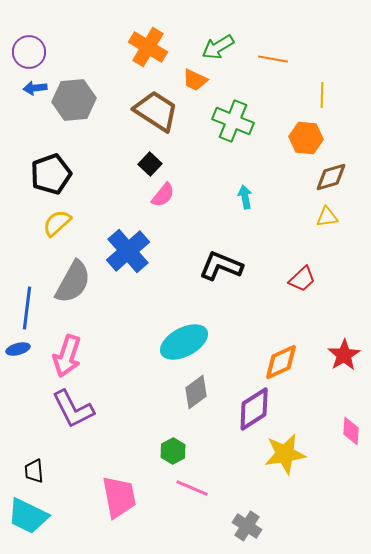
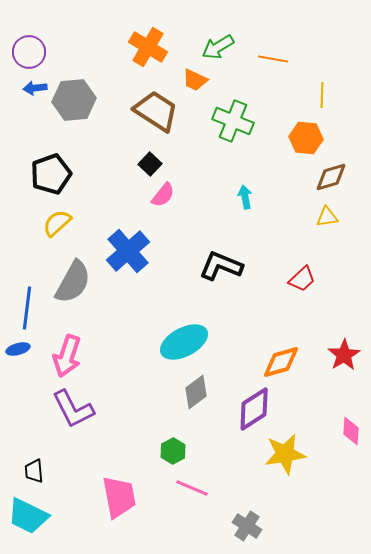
orange diamond: rotated 9 degrees clockwise
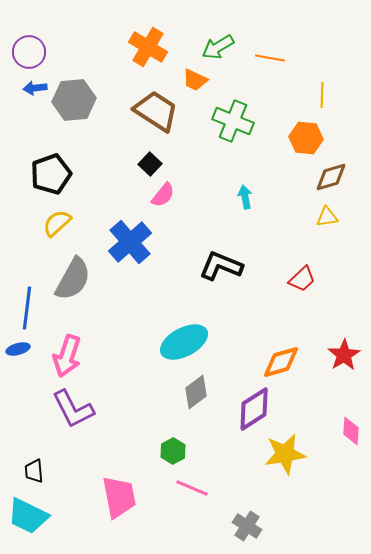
orange line: moved 3 px left, 1 px up
blue cross: moved 2 px right, 9 px up
gray semicircle: moved 3 px up
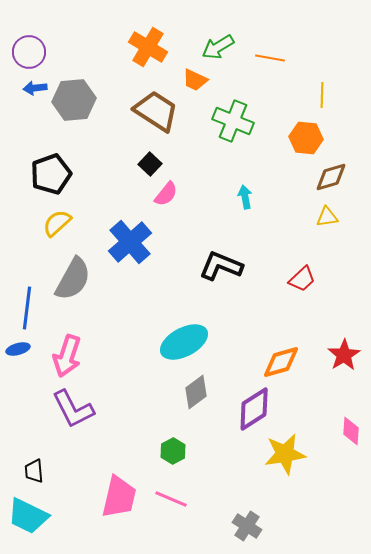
pink semicircle: moved 3 px right, 1 px up
pink line: moved 21 px left, 11 px down
pink trapezoid: rotated 24 degrees clockwise
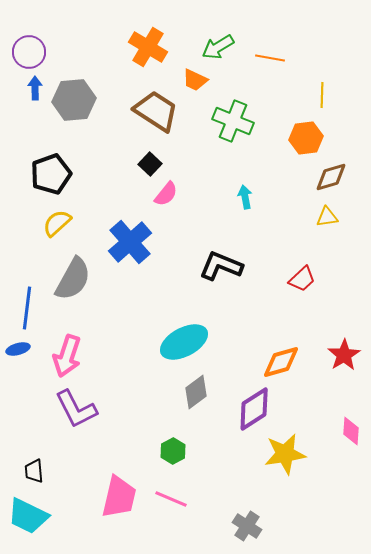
blue arrow: rotated 95 degrees clockwise
orange hexagon: rotated 12 degrees counterclockwise
purple L-shape: moved 3 px right
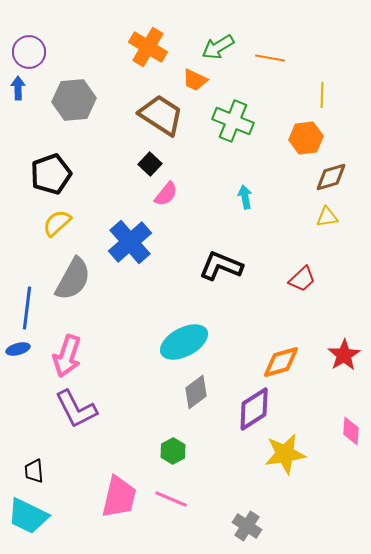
blue arrow: moved 17 px left
brown trapezoid: moved 5 px right, 4 px down
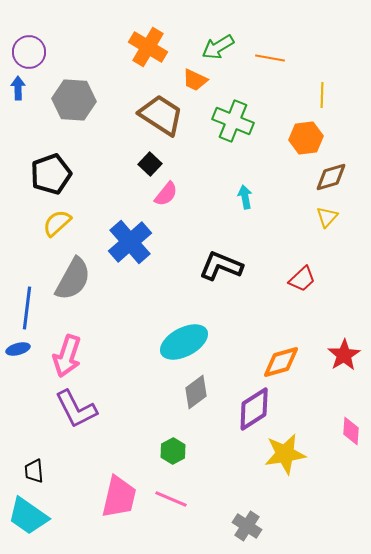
gray hexagon: rotated 9 degrees clockwise
yellow triangle: rotated 40 degrees counterclockwise
cyan trapezoid: rotated 9 degrees clockwise
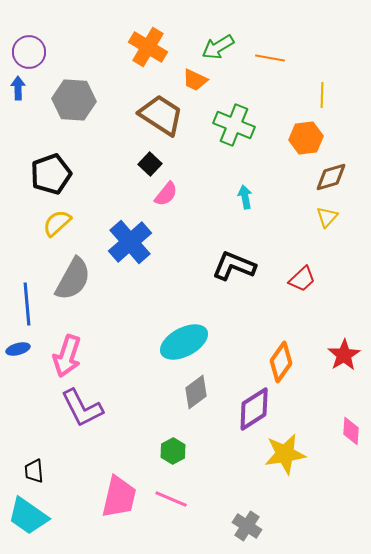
green cross: moved 1 px right, 4 px down
black L-shape: moved 13 px right
blue line: moved 4 px up; rotated 12 degrees counterclockwise
orange diamond: rotated 39 degrees counterclockwise
purple L-shape: moved 6 px right, 1 px up
